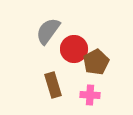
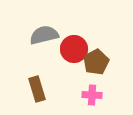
gray semicircle: moved 4 px left, 4 px down; rotated 40 degrees clockwise
brown rectangle: moved 16 px left, 4 px down
pink cross: moved 2 px right
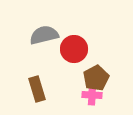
brown pentagon: moved 16 px down
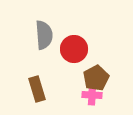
gray semicircle: rotated 100 degrees clockwise
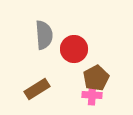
brown rectangle: rotated 75 degrees clockwise
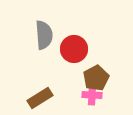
brown rectangle: moved 3 px right, 9 px down
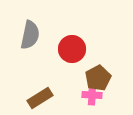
gray semicircle: moved 14 px left; rotated 16 degrees clockwise
red circle: moved 2 px left
brown pentagon: moved 2 px right
